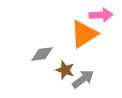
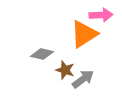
gray diamond: rotated 20 degrees clockwise
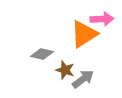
pink arrow: moved 1 px right, 4 px down
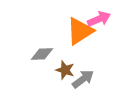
pink arrow: moved 3 px left; rotated 20 degrees counterclockwise
orange triangle: moved 4 px left, 3 px up
gray diamond: rotated 15 degrees counterclockwise
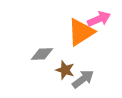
orange triangle: moved 1 px right, 1 px down
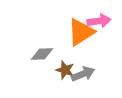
pink arrow: moved 2 px down; rotated 15 degrees clockwise
gray arrow: moved 5 px up; rotated 15 degrees clockwise
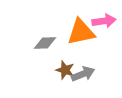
pink arrow: moved 5 px right
orange triangle: rotated 20 degrees clockwise
gray diamond: moved 3 px right, 11 px up
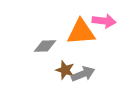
pink arrow: rotated 15 degrees clockwise
orange triangle: rotated 8 degrees clockwise
gray diamond: moved 3 px down
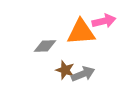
pink arrow: rotated 20 degrees counterclockwise
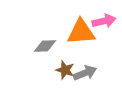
gray arrow: moved 2 px right, 1 px up
